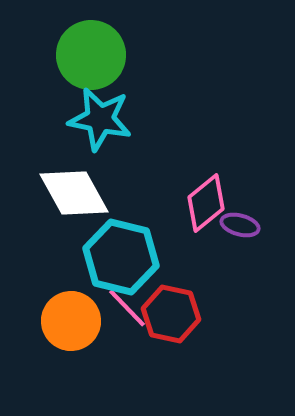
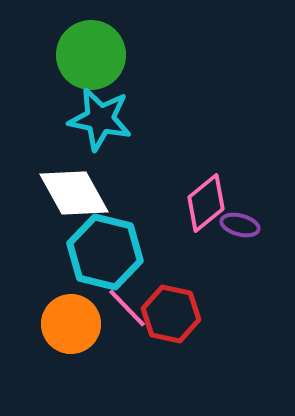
cyan hexagon: moved 16 px left, 5 px up
orange circle: moved 3 px down
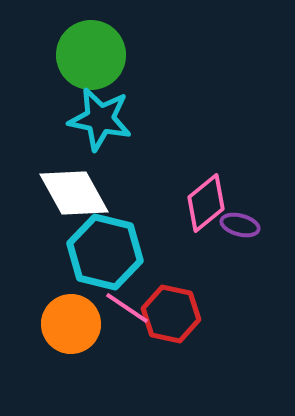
pink line: rotated 12 degrees counterclockwise
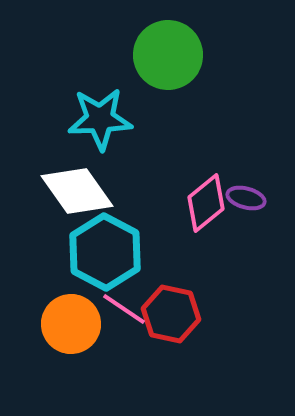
green circle: moved 77 px right
cyan star: rotated 14 degrees counterclockwise
white diamond: moved 3 px right, 2 px up; rotated 6 degrees counterclockwise
purple ellipse: moved 6 px right, 27 px up
cyan hexagon: rotated 14 degrees clockwise
pink line: moved 3 px left, 1 px down
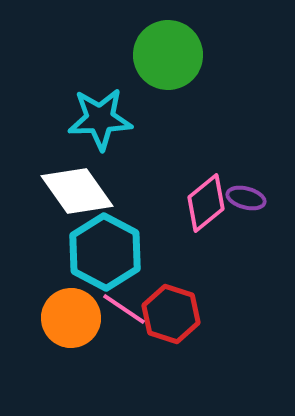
red hexagon: rotated 6 degrees clockwise
orange circle: moved 6 px up
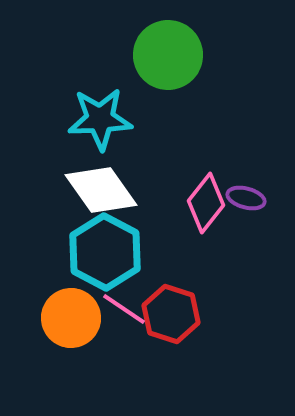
white diamond: moved 24 px right, 1 px up
pink diamond: rotated 12 degrees counterclockwise
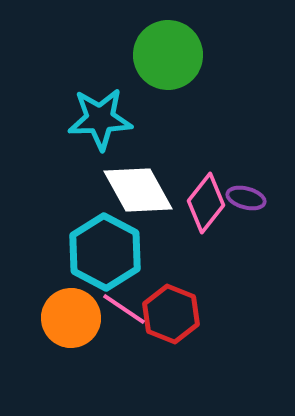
white diamond: moved 37 px right; rotated 6 degrees clockwise
red hexagon: rotated 4 degrees clockwise
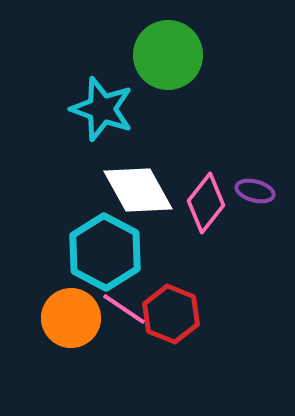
cyan star: moved 2 px right, 10 px up; rotated 22 degrees clockwise
purple ellipse: moved 9 px right, 7 px up
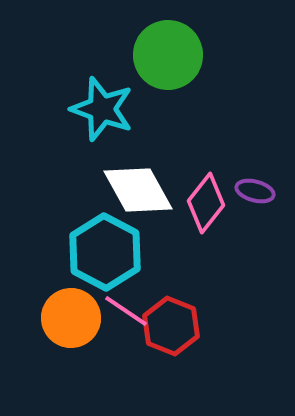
pink line: moved 2 px right, 2 px down
red hexagon: moved 12 px down
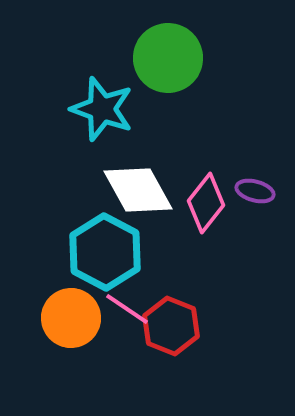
green circle: moved 3 px down
pink line: moved 1 px right, 2 px up
